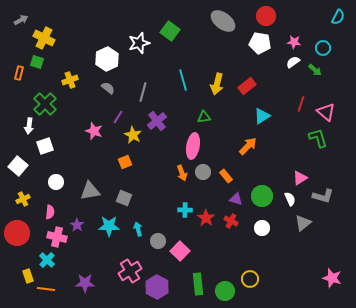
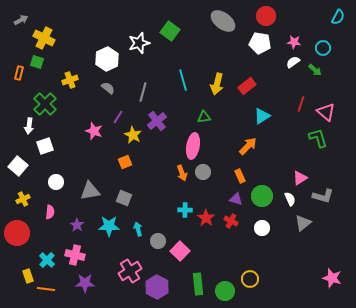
orange rectangle at (226, 176): moved 14 px right; rotated 16 degrees clockwise
pink cross at (57, 237): moved 18 px right, 18 px down
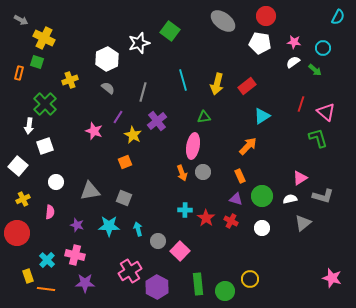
gray arrow at (21, 20): rotated 56 degrees clockwise
white semicircle at (290, 199): rotated 80 degrees counterclockwise
purple star at (77, 225): rotated 16 degrees counterclockwise
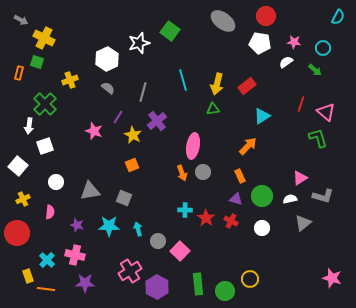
white semicircle at (293, 62): moved 7 px left
green triangle at (204, 117): moved 9 px right, 8 px up
orange square at (125, 162): moved 7 px right, 3 px down
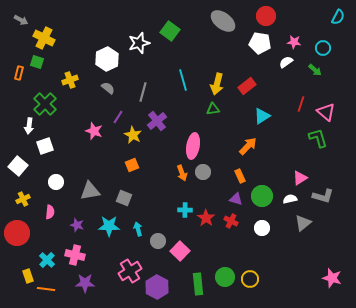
green circle at (225, 291): moved 14 px up
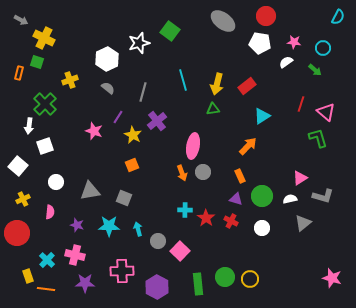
pink cross at (130, 271): moved 8 px left; rotated 30 degrees clockwise
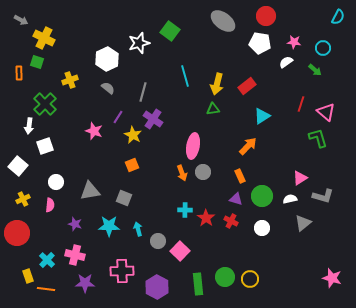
orange rectangle at (19, 73): rotated 16 degrees counterclockwise
cyan line at (183, 80): moved 2 px right, 4 px up
purple cross at (157, 121): moved 4 px left, 2 px up; rotated 18 degrees counterclockwise
pink semicircle at (50, 212): moved 7 px up
purple star at (77, 225): moved 2 px left, 1 px up
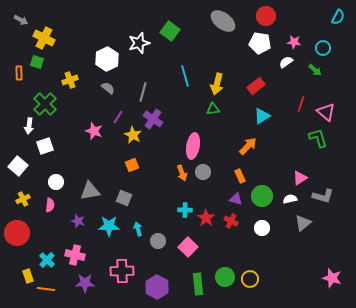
red rectangle at (247, 86): moved 9 px right
purple star at (75, 224): moved 3 px right, 3 px up
pink square at (180, 251): moved 8 px right, 4 px up
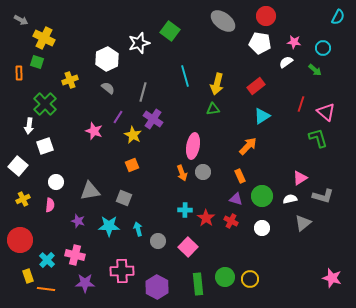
red circle at (17, 233): moved 3 px right, 7 px down
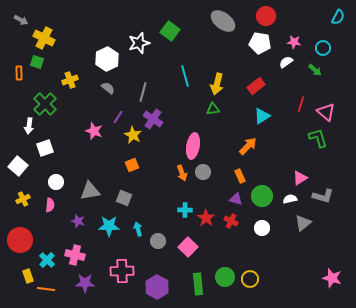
white square at (45, 146): moved 2 px down
